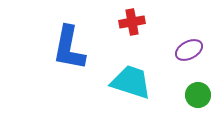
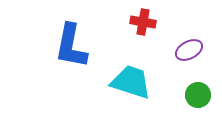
red cross: moved 11 px right; rotated 20 degrees clockwise
blue L-shape: moved 2 px right, 2 px up
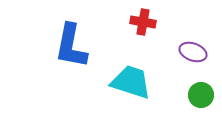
purple ellipse: moved 4 px right, 2 px down; rotated 48 degrees clockwise
green circle: moved 3 px right
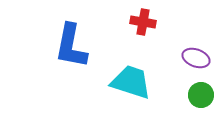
purple ellipse: moved 3 px right, 6 px down
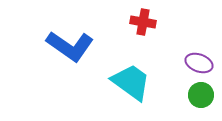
blue L-shape: moved 1 px left; rotated 66 degrees counterclockwise
purple ellipse: moved 3 px right, 5 px down
cyan trapezoid: rotated 18 degrees clockwise
